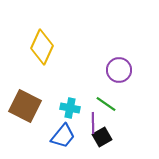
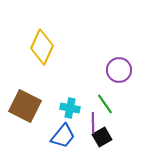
green line: moved 1 px left; rotated 20 degrees clockwise
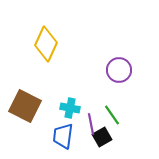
yellow diamond: moved 4 px right, 3 px up
green line: moved 7 px right, 11 px down
purple line: moved 2 px left, 1 px down; rotated 10 degrees counterclockwise
blue trapezoid: rotated 148 degrees clockwise
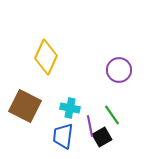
yellow diamond: moved 13 px down
purple line: moved 1 px left, 2 px down
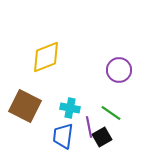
yellow diamond: rotated 44 degrees clockwise
green line: moved 1 px left, 2 px up; rotated 20 degrees counterclockwise
purple line: moved 1 px left, 1 px down
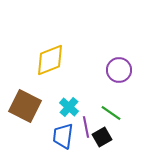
yellow diamond: moved 4 px right, 3 px down
cyan cross: moved 1 px left, 1 px up; rotated 30 degrees clockwise
purple line: moved 3 px left
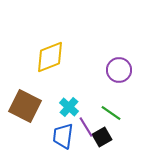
yellow diamond: moved 3 px up
purple line: rotated 20 degrees counterclockwise
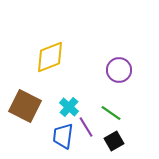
black square: moved 12 px right, 4 px down
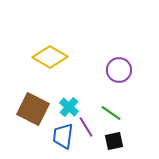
yellow diamond: rotated 52 degrees clockwise
brown square: moved 8 px right, 3 px down
black square: rotated 18 degrees clockwise
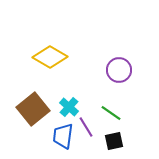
brown square: rotated 24 degrees clockwise
